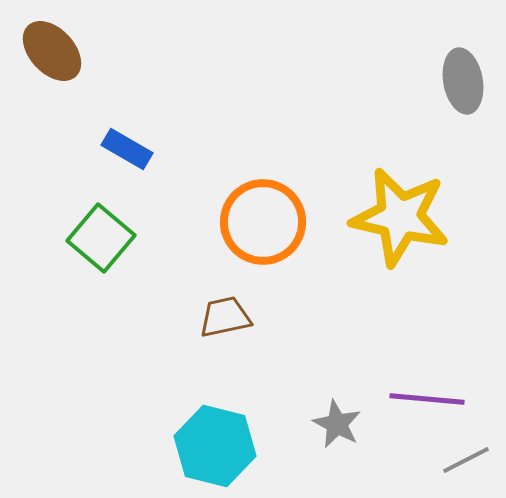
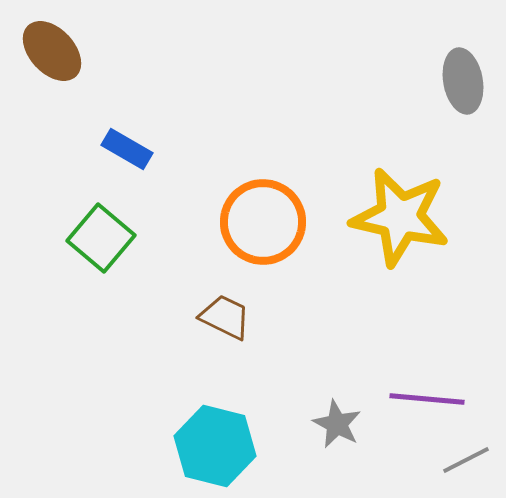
brown trapezoid: rotated 38 degrees clockwise
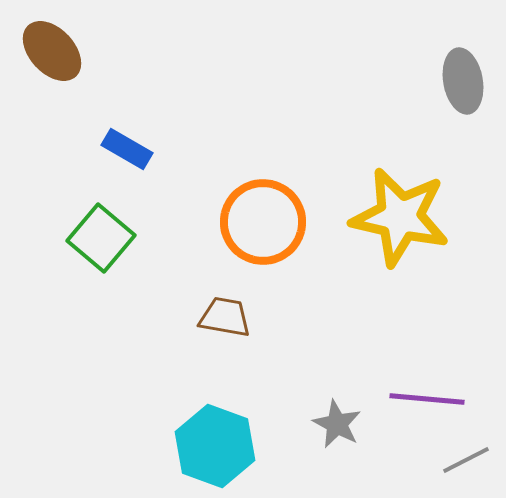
brown trapezoid: rotated 16 degrees counterclockwise
cyan hexagon: rotated 6 degrees clockwise
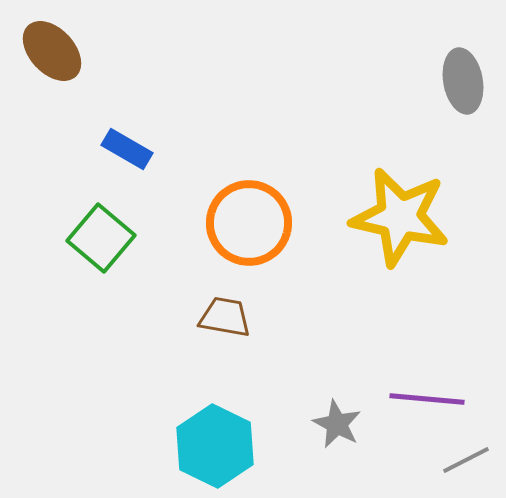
orange circle: moved 14 px left, 1 px down
cyan hexagon: rotated 6 degrees clockwise
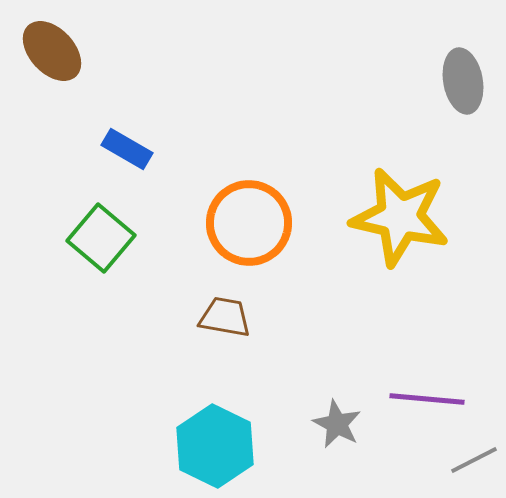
gray line: moved 8 px right
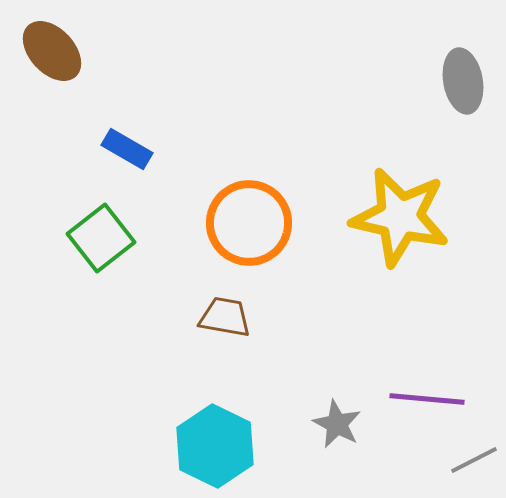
green square: rotated 12 degrees clockwise
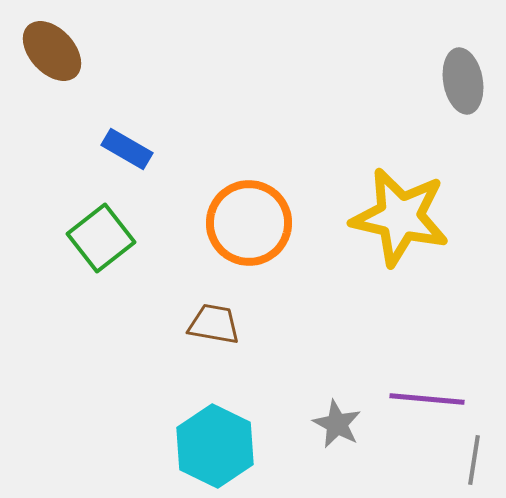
brown trapezoid: moved 11 px left, 7 px down
gray line: rotated 54 degrees counterclockwise
